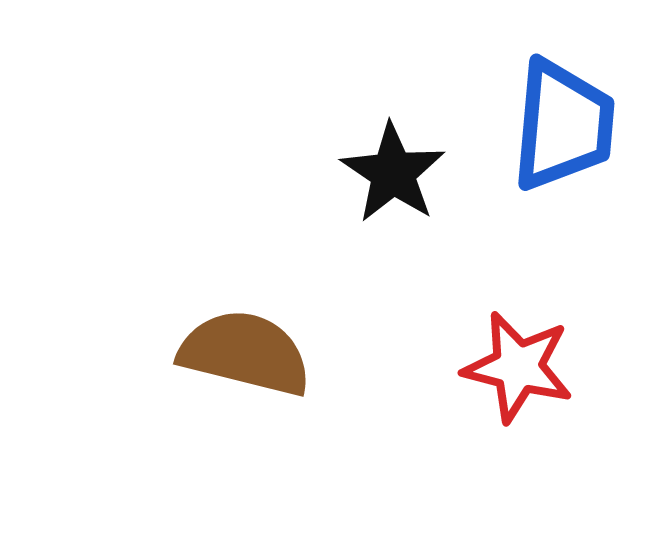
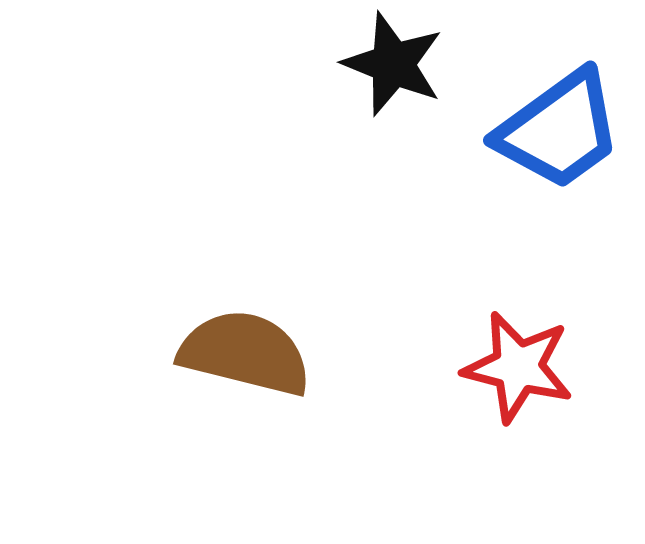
blue trapezoid: moved 4 px left, 5 px down; rotated 49 degrees clockwise
black star: moved 109 px up; rotated 12 degrees counterclockwise
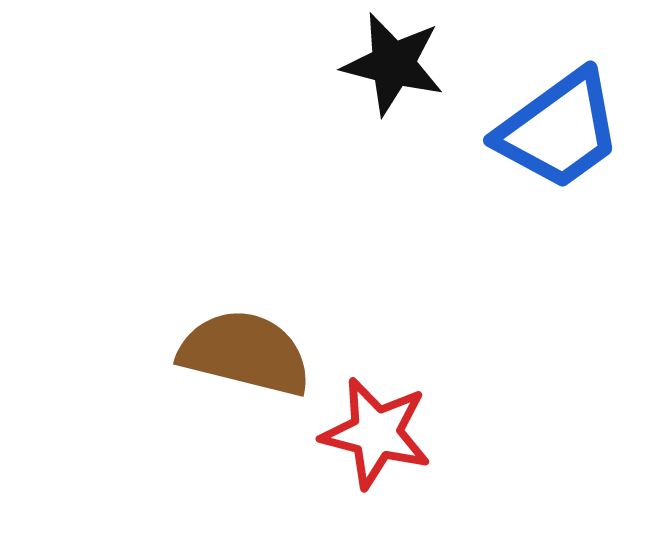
black star: rotated 8 degrees counterclockwise
red star: moved 142 px left, 66 px down
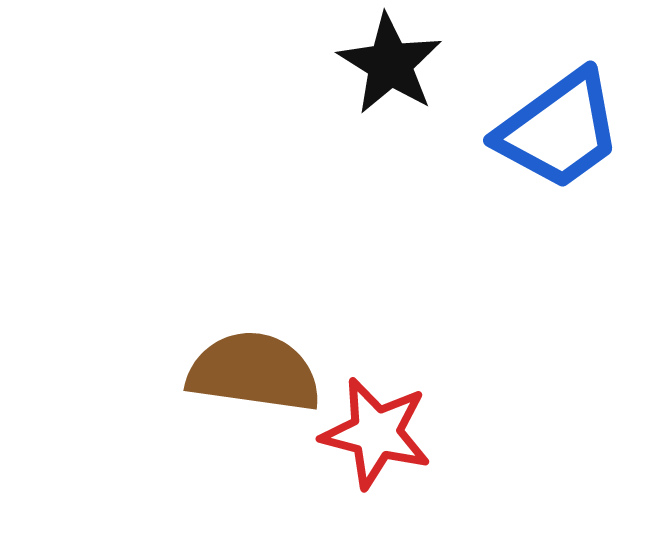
black star: moved 3 px left; rotated 18 degrees clockwise
brown semicircle: moved 9 px right, 19 px down; rotated 6 degrees counterclockwise
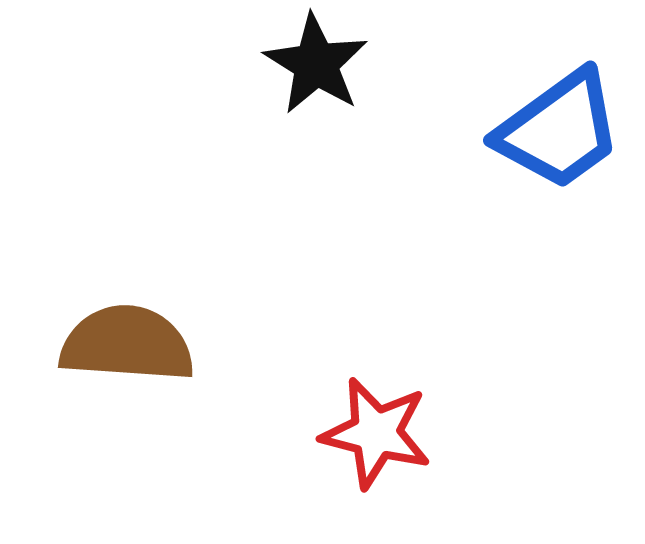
black star: moved 74 px left
brown semicircle: moved 127 px left, 28 px up; rotated 4 degrees counterclockwise
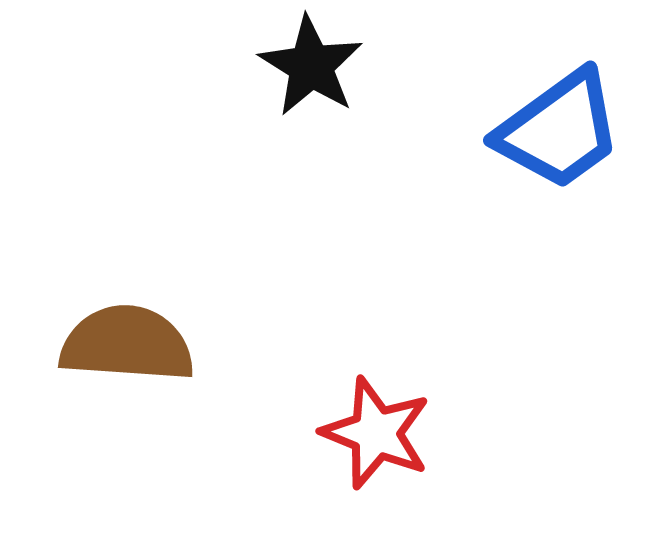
black star: moved 5 px left, 2 px down
red star: rotated 8 degrees clockwise
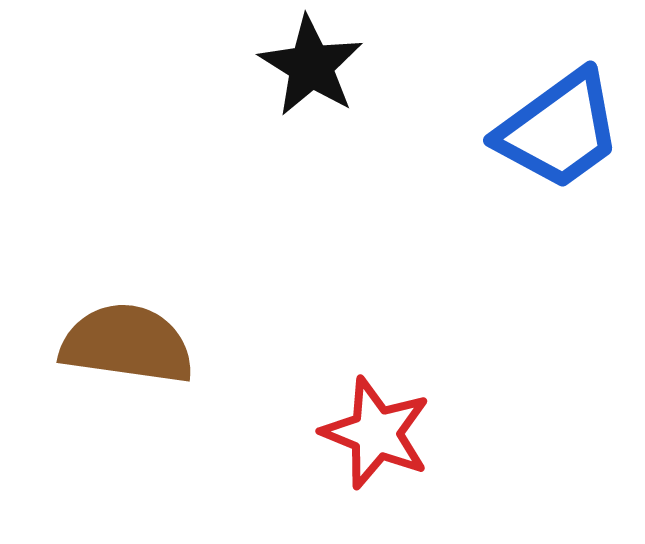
brown semicircle: rotated 4 degrees clockwise
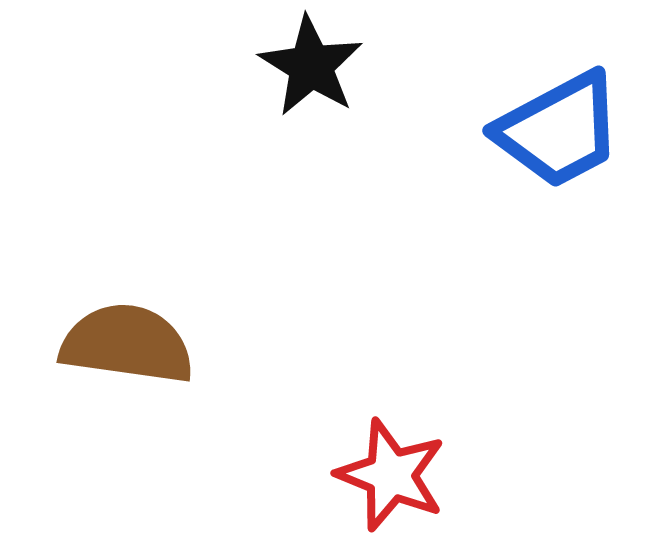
blue trapezoid: rotated 8 degrees clockwise
red star: moved 15 px right, 42 px down
